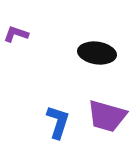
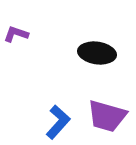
blue L-shape: rotated 24 degrees clockwise
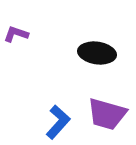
purple trapezoid: moved 2 px up
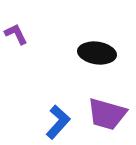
purple L-shape: rotated 45 degrees clockwise
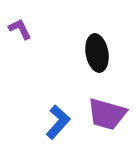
purple L-shape: moved 4 px right, 5 px up
black ellipse: rotated 72 degrees clockwise
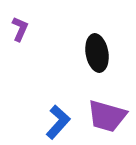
purple L-shape: rotated 50 degrees clockwise
purple trapezoid: moved 2 px down
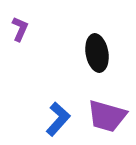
blue L-shape: moved 3 px up
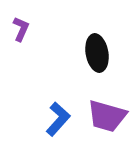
purple L-shape: moved 1 px right
